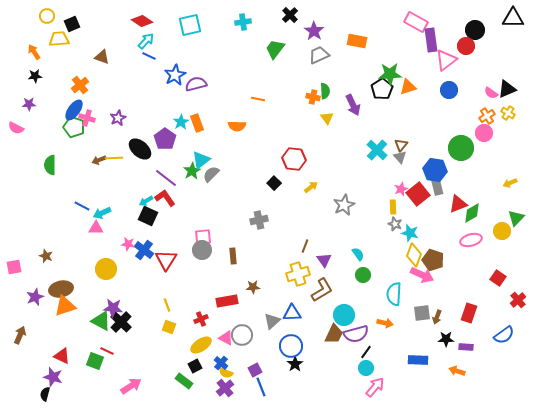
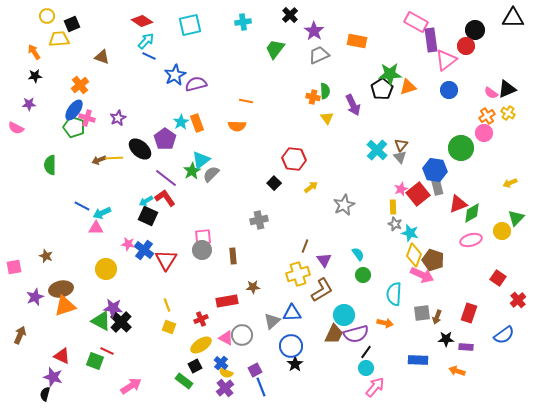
orange line at (258, 99): moved 12 px left, 2 px down
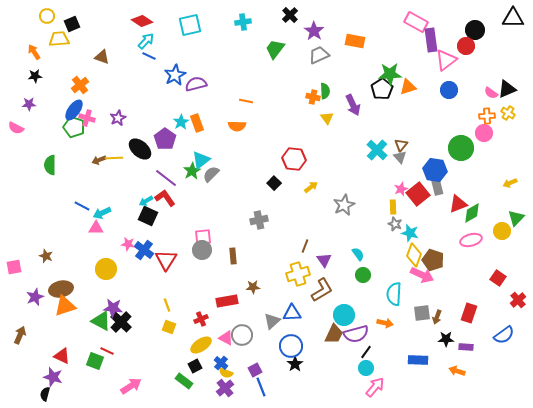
orange rectangle at (357, 41): moved 2 px left
orange cross at (487, 116): rotated 28 degrees clockwise
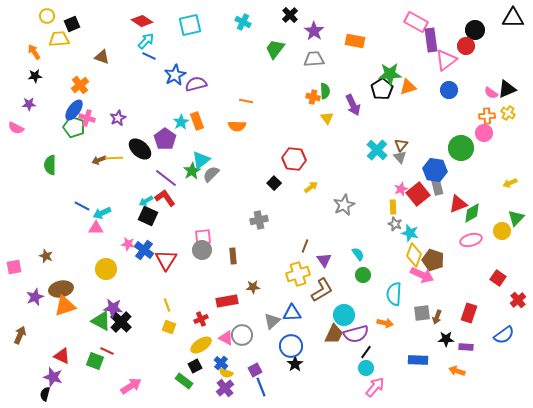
cyan cross at (243, 22): rotated 35 degrees clockwise
gray trapezoid at (319, 55): moved 5 px left, 4 px down; rotated 20 degrees clockwise
orange rectangle at (197, 123): moved 2 px up
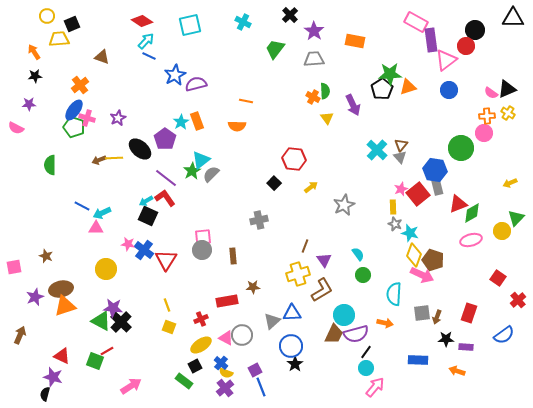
orange cross at (313, 97): rotated 16 degrees clockwise
red line at (107, 351): rotated 56 degrees counterclockwise
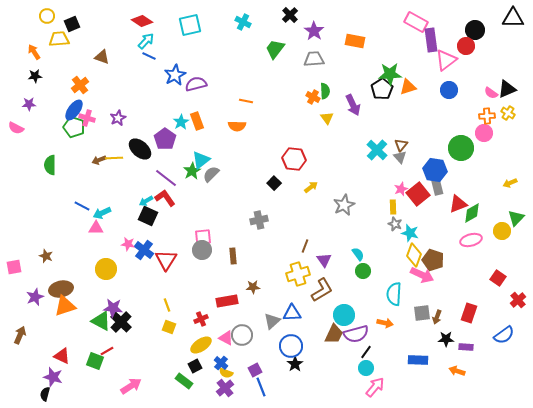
green circle at (363, 275): moved 4 px up
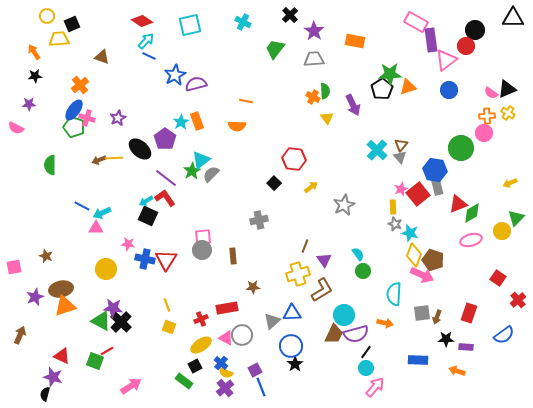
blue cross at (144, 250): moved 1 px right, 9 px down; rotated 24 degrees counterclockwise
red rectangle at (227, 301): moved 7 px down
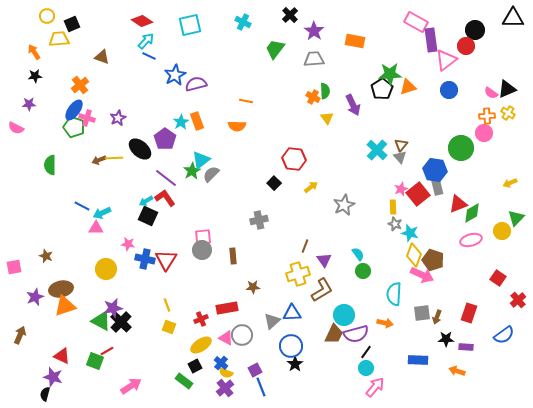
purple star at (113, 308): rotated 18 degrees counterclockwise
